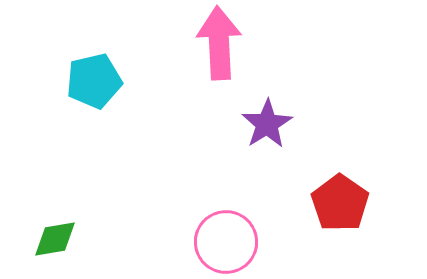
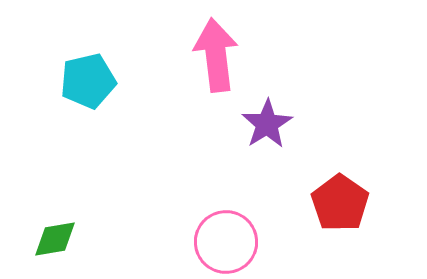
pink arrow: moved 3 px left, 12 px down; rotated 4 degrees counterclockwise
cyan pentagon: moved 6 px left
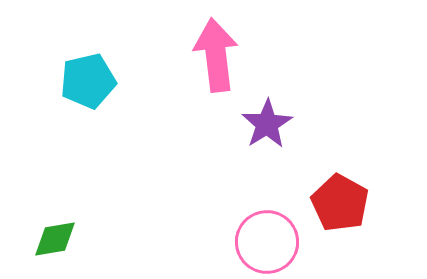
red pentagon: rotated 6 degrees counterclockwise
pink circle: moved 41 px right
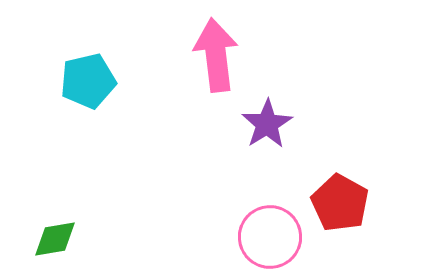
pink circle: moved 3 px right, 5 px up
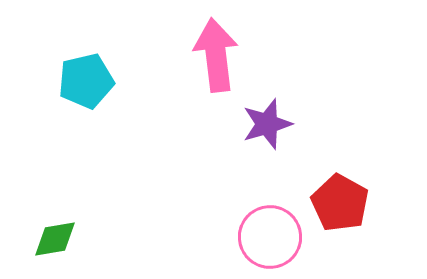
cyan pentagon: moved 2 px left
purple star: rotated 15 degrees clockwise
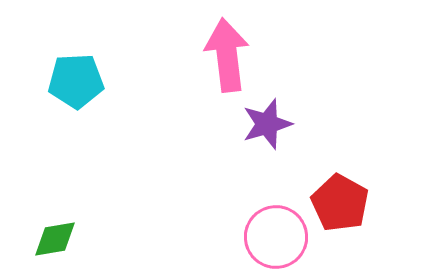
pink arrow: moved 11 px right
cyan pentagon: moved 10 px left; rotated 10 degrees clockwise
pink circle: moved 6 px right
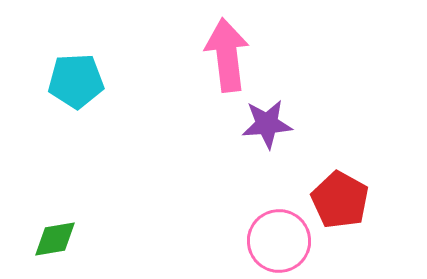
purple star: rotated 12 degrees clockwise
red pentagon: moved 3 px up
pink circle: moved 3 px right, 4 px down
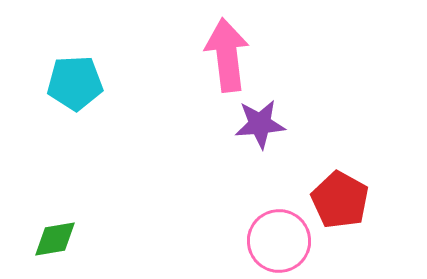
cyan pentagon: moved 1 px left, 2 px down
purple star: moved 7 px left
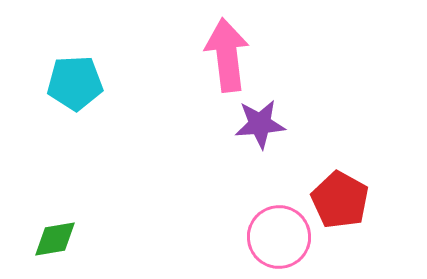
pink circle: moved 4 px up
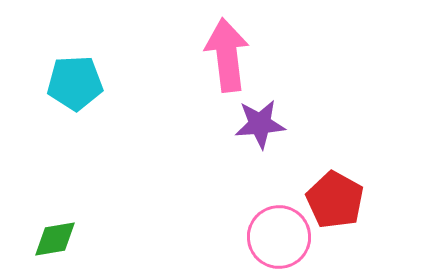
red pentagon: moved 5 px left
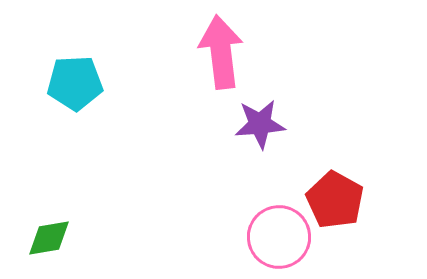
pink arrow: moved 6 px left, 3 px up
green diamond: moved 6 px left, 1 px up
